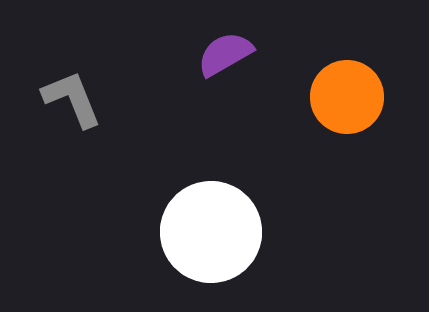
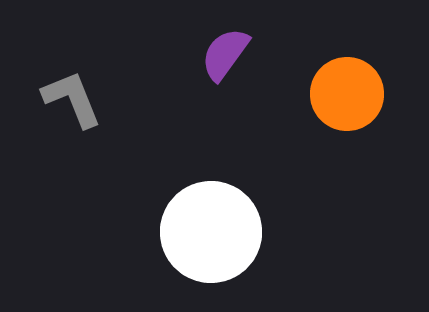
purple semicircle: rotated 24 degrees counterclockwise
orange circle: moved 3 px up
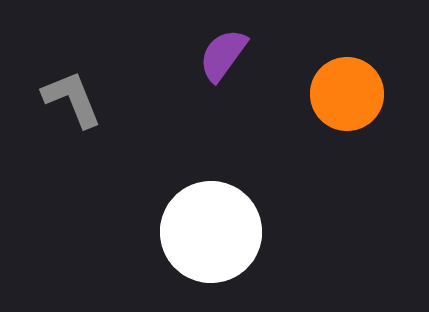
purple semicircle: moved 2 px left, 1 px down
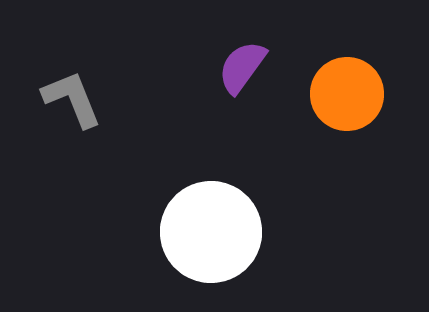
purple semicircle: moved 19 px right, 12 px down
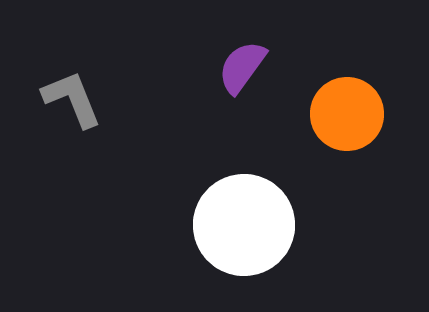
orange circle: moved 20 px down
white circle: moved 33 px right, 7 px up
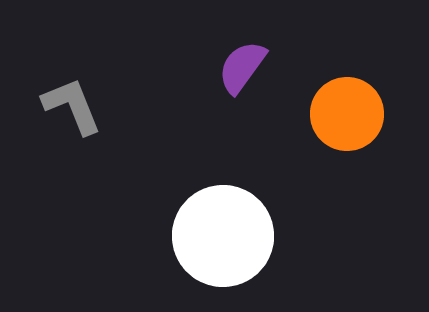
gray L-shape: moved 7 px down
white circle: moved 21 px left, 11 px down
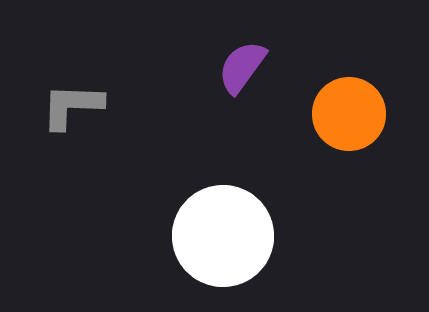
gray L-shape: rotated 66 degrees counterclockwise
orange circle: moved 2 px right
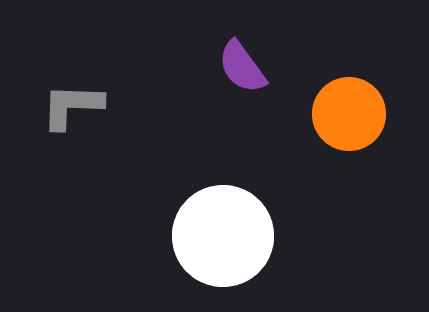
purple semicircle: rotated 72 degrees counterclockwise
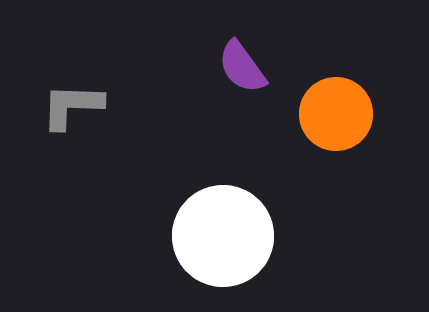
orange circle: moved 13 px left
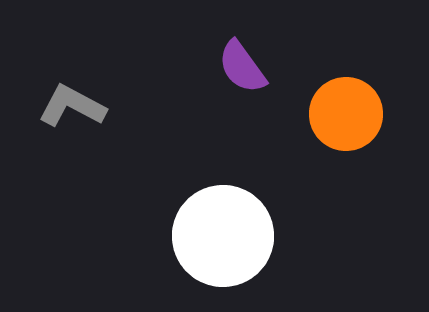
gray L-shape: rotated 26 degrees clockwise
orange circle: moved 10 px right
